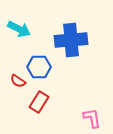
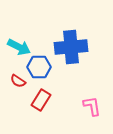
cyan arrow: moved 18 px down
blue cross: moved 7 px down
red rectangle: moved 2 px right, 2 px up
pink L-shape: moved 12 px up
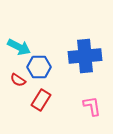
blue cross: moved 14 px right, 9 px down
red semicircle: moved 1 px up
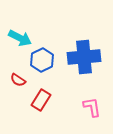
cyan arrow: moved 1 px right, 9 px up
blue cross: moved 1 px left, 1 px down
blue hexagon: moved 3 px right, 7 px up; rotated 25 degrees counterclockwise
pink L-shape: moved 1 px down
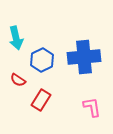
cyan arrow: moved 4 px left; rotated 50 degrees clockwise
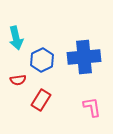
red semicircle: rotated 42 degrees counterclockwise
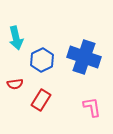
blue cross: rotated 24 degrees clockwise
red semicircle: moved 3 px left, 4 px down
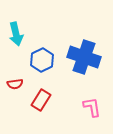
cyan arrow: moved 4 px up
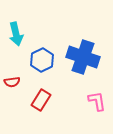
blue cross: moved 1 px left
red semicircle: moved 3 px left, 2 px up
pink L-shape: moved 5 px right, 6 px up
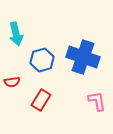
blue hexagon: rotated 10 degrees clockwise
